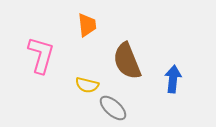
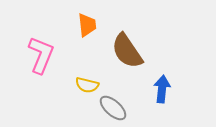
pink L-shape: rotated 6 degrees clockwise
brown semicircle: moved 10 px up; rotated 12 degrees counterclockwise
blue arrow: moved 11 px left, 10 px down
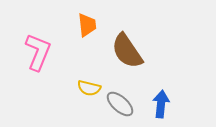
pink L-shape: moved 3 px left, 3 px up
yellow semicircle: moved 2 px right, 3 px down
blue arrow: moved 1 px left, 15 px down
gray ellipse: moved 7 px right, 4 px up
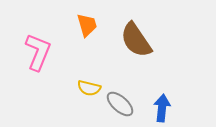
orange trapezoid: rotated 10 degrees counterclockwise
brown semicircle: moved 9 px right, 11 px up
blue arrow: moved 1 px right, 4 px down
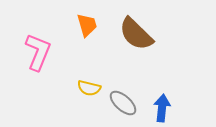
brown semicircle: moved 6 px up; rotated 12 degrees counterclockwise
gray ellipse: moved 3 px right, 1 px up
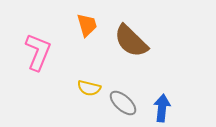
brown semicircle: moved 5 px left, 7 px down
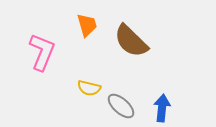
pink L-shape: moved 4 px right
gray ellipse: moved 2 px left, 3 px down
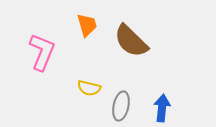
gray ellipse: rotated 60 degrees clockwise
